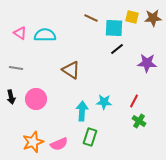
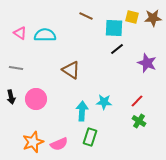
brown line: moved 5 px left, 2 px up
purple star: rotated 18 degrees clockwise
red line: moved 3 px right; rotated 16 degrees clockwise
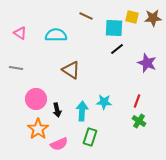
cyan semicircle: moved 11 px right
black arrow: moved 46 px right, 13 px down
red line: rotated 24 degrees counterclockwise
orange star: moved 5 px right, 13 px up; rotated 15 degrees counterclockwise
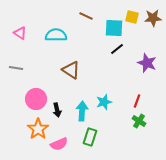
cyan star: rotated 21 degrees counterclockwise
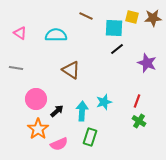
black arrow: moved 1 px down; rotated 120 degrees counterclockwise
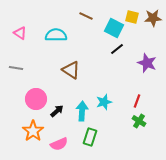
cyan square: rotated 24 degrees clockwise
orange star: moved 5 px left, 2 px down
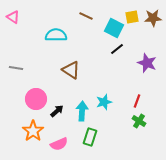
yellow square: rotated 24 degrees counterclockwise
pink triangle: moved 7 px left, 16 px up
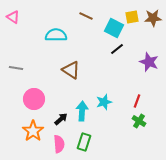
purple star: moved 2 px right, 1 px up
pink circle: moved 2 px left
black arrow: moved 4 px right, 8 px down
green rectangle: moved 6 px left, 5 px down
pink semicircle: rotated 72 degrees counterclockwise
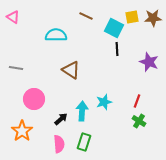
black line: rotated 56 degrees counterclockwise
orange star: moved 11 px left
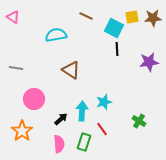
cyan semicircle: rotated 10 degrees counterclockwise
purple star: rotated 30 degrees counterclockwise
red line: moved 35 px left, 28 px down; rotated 56 degrees counterclockwise
